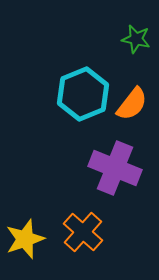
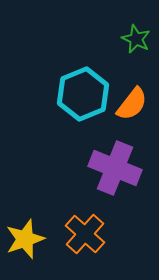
green star: rotated 12 degrees clockwise
orange cross: moved 2 px right, 2 px down
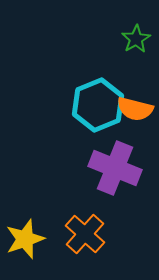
green star: rotated 16 degrees clockwise
cyan hexagon: moved 15 px right, 11 px down
orange semicircle: moved 3 px right, 5 px down; rotated 66 degrees clockwise
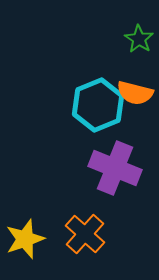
green star: moved 3 px right; rotated 8 degrees counterclockwise
orange semicircle: moved 16 px up
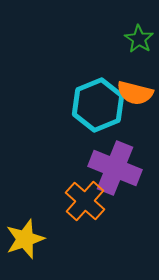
orange cross: moved 33 px up
